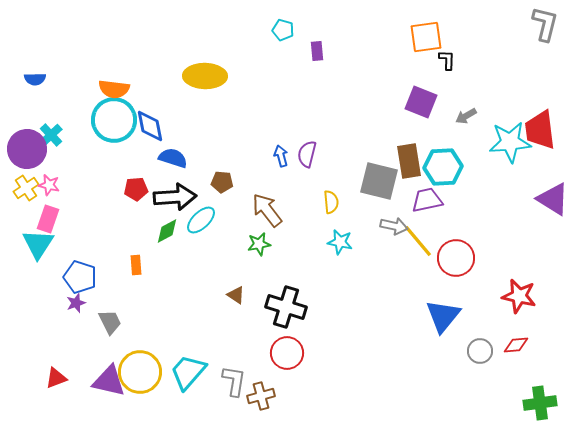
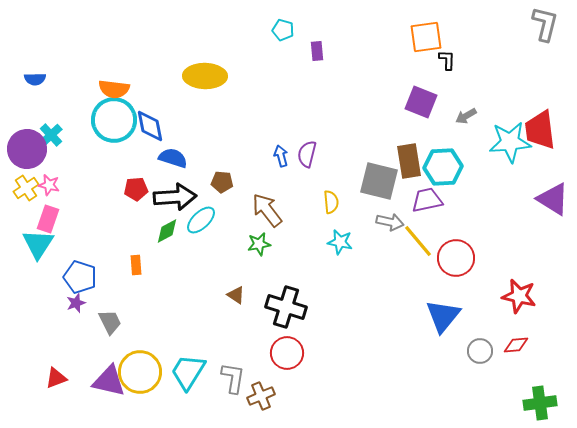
gray arrow at (394, 226): moved 4 px left, 4 px up
cyan trapezoid at (188, 372): rotated 9 degrees counterclockwise
gray L-shape at (234, 381): moved 1 px left, 3 px up
brown cross at (261, 396): rotated 8 degrees counterclockwise
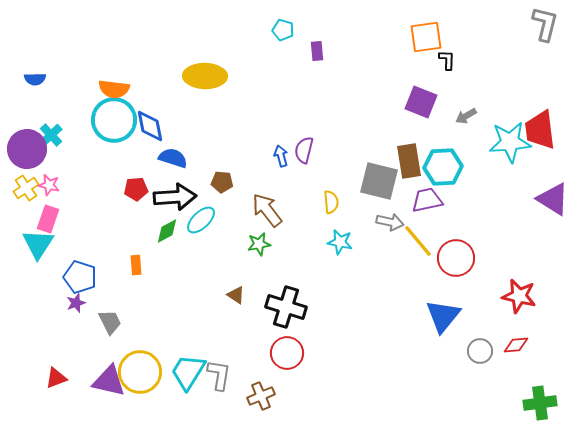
purple semicircle at (307, 154): moved 3 px left, 4 px up
gray L-shape at (233, 378): moved 14 px left, 3 px up
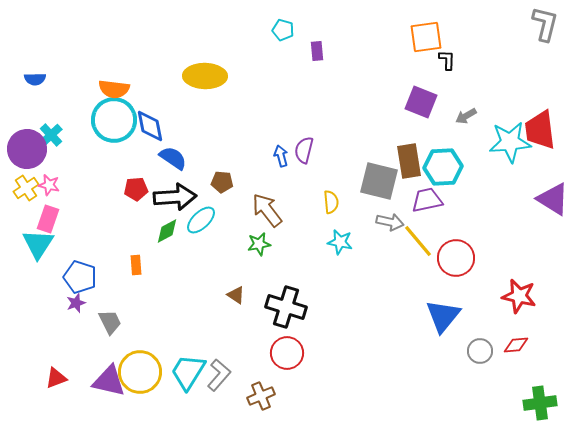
blue semicircle at (173, 158): rotated 16 degrees clockwise
gray L-shape at (219, 375): rotated 32 degrees clockwise
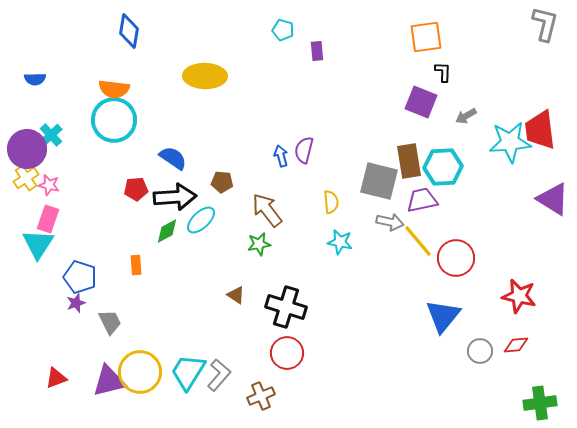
black L-shape at (447, 60): moved 4 px left, 12 px down
blue diamond at (150, 126): moved 21 px left, 95 px up; rotated 20 degrees clockwise
yellow cross at (26, 188): moved 10 px up
purple trapezoid at (427, 200): moved 5 px left
purple triangle at (109, 381): rotated 27 degrees counterclockwise
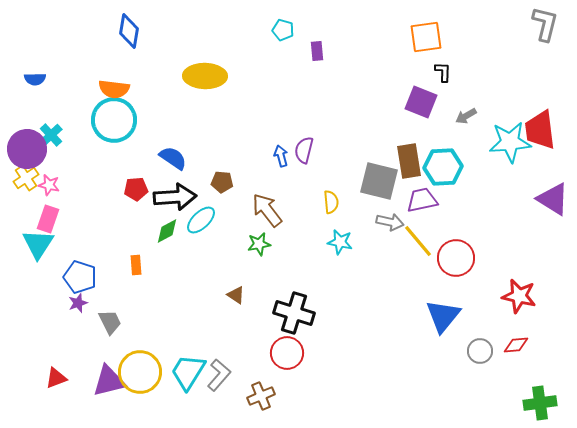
purple star at (76, 303): moved 2 px right
black cross at (286, 307): moved 8 px right, 6 px down
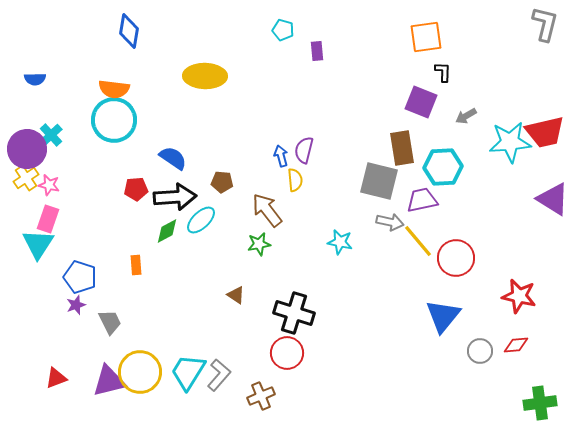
red trapezoid at (540, 130): moved 5 px right, 2 px down; rotated 96 degrees counterclockwise
brown rectangle at (409, 161): moved 7 px left, 13 px up
yellow semicircle at (331, 202): moved 36 px left, 22 px up
purple star at (78, 303): moved 2 px left, 2 px down
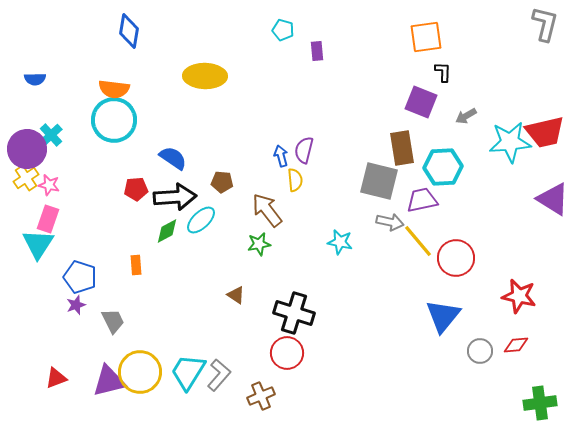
gray trapezoid at (110, 322): moved 3 px right, 1 px up
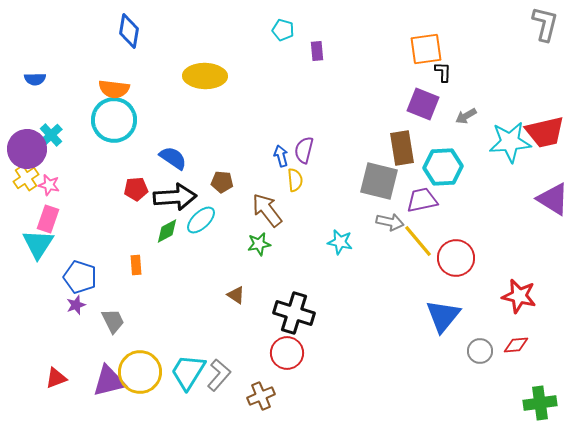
orange square at (426, 37): moved 12 px down
purple square at (421, 102): moved 2 px right, 2 px down
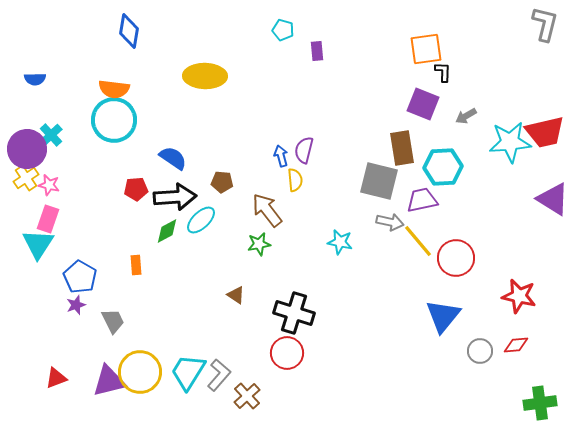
blue pentagon at (80, 277): rotated 12 degrees clockwise
brown cross at (261, 396): moved 14 px left; rotated 20 degrees counterclockwise
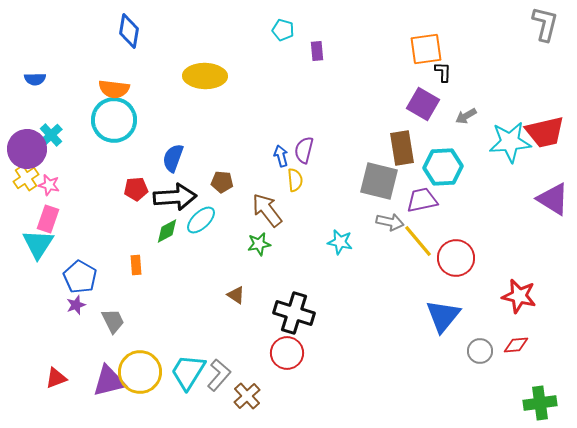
purple square at (423, 104): rotated 8 degrees clockwise
blue semicircle at (173, 158): rotated 104 degrees counterclockwise
